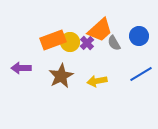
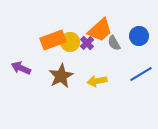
purple arrow: rotated 24 degrees clockwise
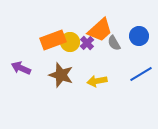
brown star: moved 1 px up; rotated 25 degrees counterclockwise
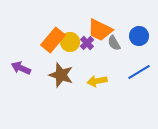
orange trapezoid: rotated 68 degrees clockwise
orange rectangle: rotated 30 degrees counterclockwise
blue line: moved 2 px left, 2 px up
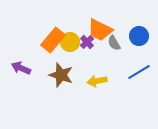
purple cross: moved 1 px up
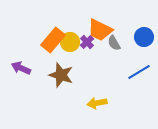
blue circle: moved 5 px right, 1 px down
yellow arrow: moved 22 px down
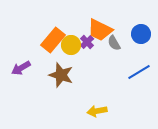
blue circle: moved 3 px left, 3 px up
yellow circle: moved 1 px right, 3 px down
purple arrow: rotated 54 degrees counterclockwise
yellow arrow: moved 8 px down
